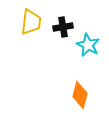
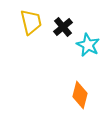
yellow trapezoid: rotated 20 degrees counterclockwise
black cross: rotated 30 degrees counterclockwise
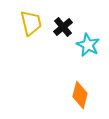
yellow trapezoid: moved 1 px down
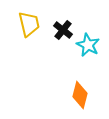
yellow trapezoid: moved 2 px left, 1 px down
black cross: moved 3 px down; rotated 12 degrees counterclockwise
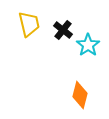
cyan star: rotated 10 degrees clockwise
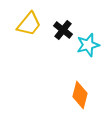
yellow trapezoid: rotated 52 degrees clockwise
cyan star: rotated 20 degrees clockwise
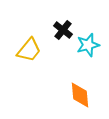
yellow trapezoid: moved 26 px down
orange diamond: rotated 20 degrees counterclockwise
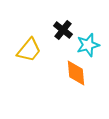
orange diamond: moved 4 px left, 22 px up
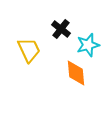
black cross: moved 2 px left, 1 px up
yellow trapezoid: rotated 64 degrees counterclockwise
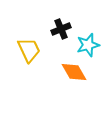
black cross: rotated 30 degrees clockwise
orange diamond: moved 2 px left, 1 px up; rotated 24 degrees counterclockwise
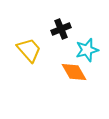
cyan star: moved 1 px left, 5 px down
yellow trapezoid: rotated 16 degrees counterclockwise
